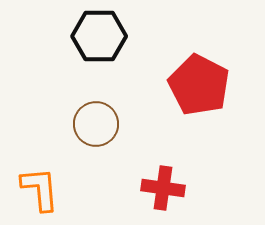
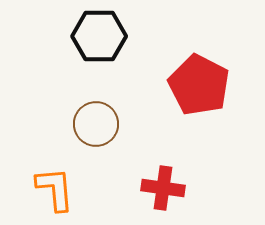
orange L-shape: moved 15 px right
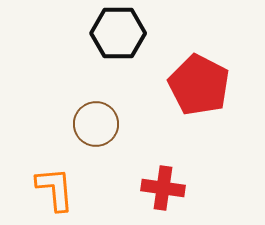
black hexagon: moved 19 px right, 3 px up
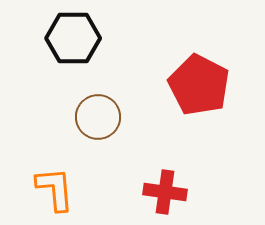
black hexagon: moved 45 px left, 5 px down
brown circle: moved 2 px right, 7 px up
red cross: moved 2 px right, 4 px down
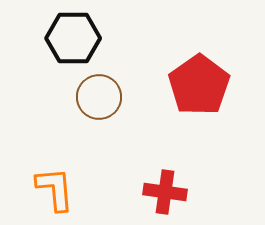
red pentagon: rotated 10 degrees clockwise
brown circle: moved 1 px right, 20 px up
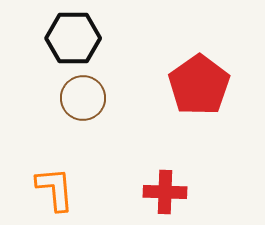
brown circle: moved 16 px left, 1 px down
red cross: rotated 6 degrees counterclockwise
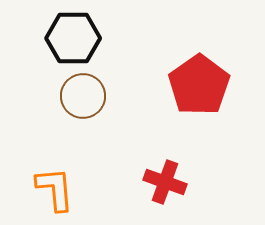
brown circle: moved 2 px up
red cross: moved 10 px up; rotated 18 degrees clockwise
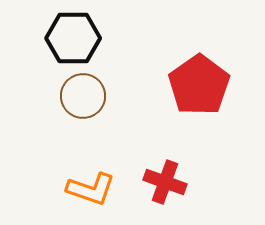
orange L-shape: moved 36 px right; rotated 114 degrees clockwise
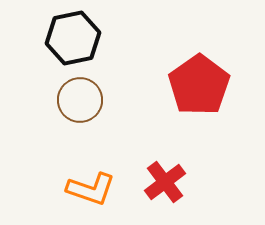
black hexagon: rotated 12 degrees counterclockwise
brown circle: moved 3 px left, 4 px down
red cross: rotated 33 degrees clockwise
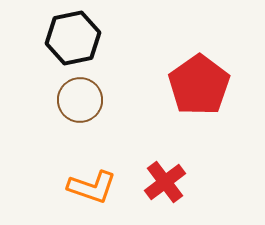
orange L-shape: moved 1 px right, 2 px up
